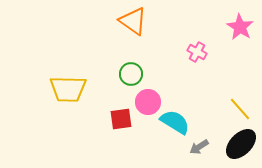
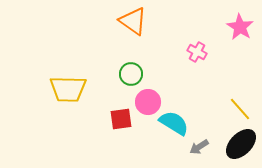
cyan semicircle: moved 1 px left, 1 px down
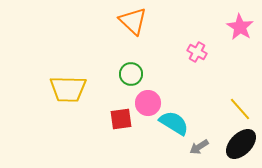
orange triangle: rotated 8 degrees clockwise
pink circle: moved 1 px down
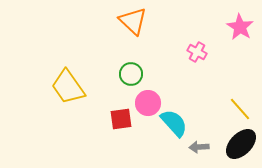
yellow trapezoid: moved 2 px up; rotated 54 degrees clockwise
cyan semicircle: rotated 16 degrees clockwise
gray arrow: rotated 30 degrees clockwise
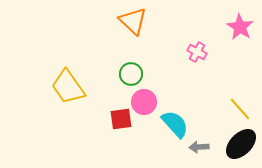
pink circle: moved 4 px left, 1 px up
cyan semicircle: moved 1 px right, 1 px down
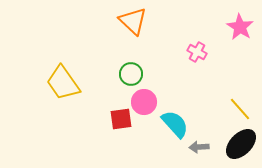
yellow trapezoid: moved 5 px left, 4 px up
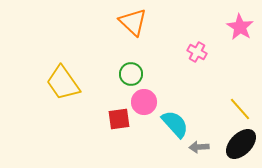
orange triangle: moved 1 px down
red square: moved 2 px left
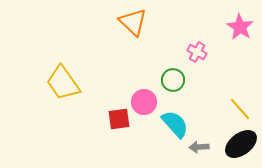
green circle: moved 42 px right, 6 px down
black ellipse: rotated 8 degrees clockwise
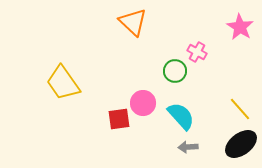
green circle: moved 2 px right, 9 px up
pink circle: moved 1 px left, 1 px down
cyan semicircle: moved 6 px right, 8 px up
gray arrow: moved 11 px left
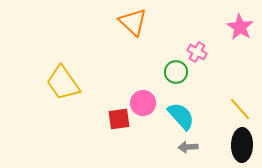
green circle: moved 1 px right, 1 px down
black ellipse: moved 1 px right, 1 px down; rotated 52 degrees counterclockwise
